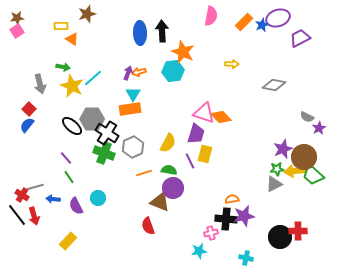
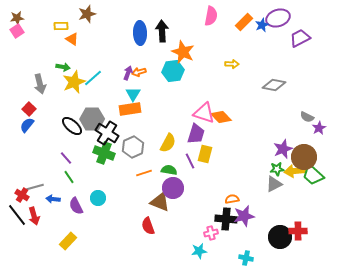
yellow star at (72, 86): moved 2 px right, 4 px up; rotated 25 degrees clockwise
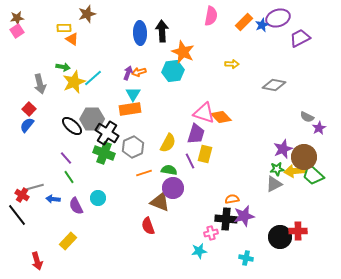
yellow rectangle at (61, 26): moved 3 px right, 2 px down
red arrow at (34, 216): moved 3 px right, 45 px down
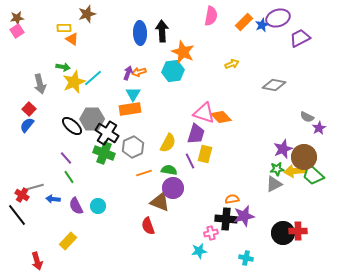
yellow arrow at (232, 64): rotated 24 degrees counterclockwise
cyan circle at (98, 198): moved 8 px down
black circle at (280, 237): moved 3 px right, 4 px up
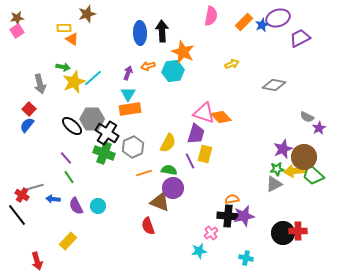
orange arrow at (139, 72): moved 9 px right, 6 px up
cyan triangle at (133, 94): moved 5 px left
black cross at (226, 219): moved 2 px right, 3 px up
pink cross at (211, 233): rotated 24 degrees counterclockwise
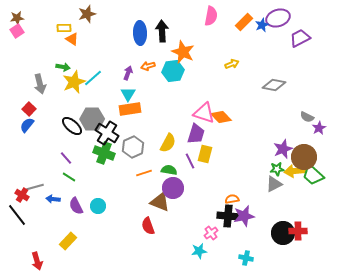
green line at (69, 177): rotated 24 degrees counterclockwise
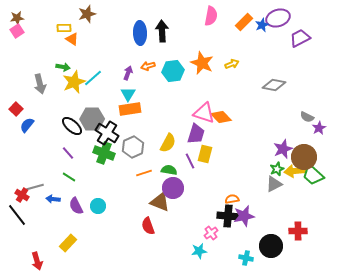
orange star at (183, 52): moved 19 px right, 11 px down
red square at (29, 109): moved 13 px left
purple line at (66, 158): moved 2 px right, 5 px up
green star at (277, 169): rotated 16 degrees counterclockwise
black circle at (283, 233): moved 12 px left, 13 px down
yellow rectangle at (68, 241): moved 2 px down
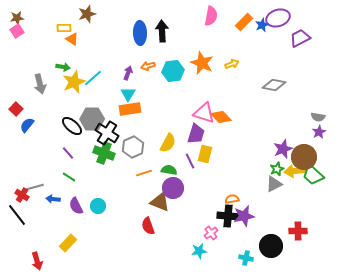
gray semicircle at (307, 117): moved 11 px right; rotated 16 degrees counterclockwise
purple star at (319, 128): moved 4 px down
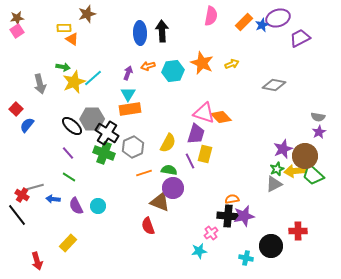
brown circle at (304, 157): moved 1 px right, 1 px up
